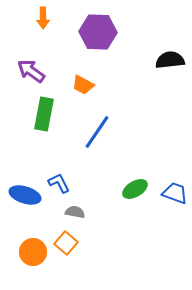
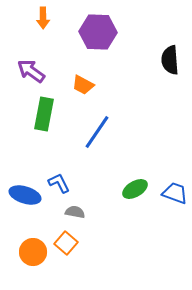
black semicircle: rotated 88 degrees counterclockwise
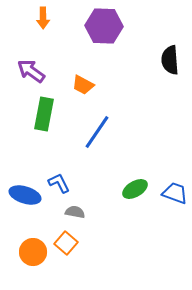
purple hexagon: moved 6 px right, 6 px up
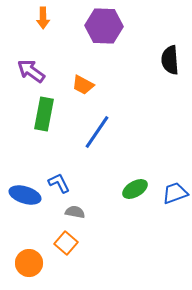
blue trapezoid: rotated 40 degrees counterclockwise
orange circle: moved 4 px left, 11 px down
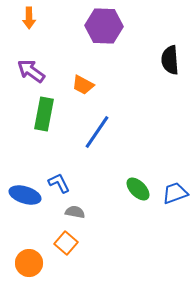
orange arrow: moved 14 px left
green ellipse: moved 3 px right; rotated 75 degrees clockwise
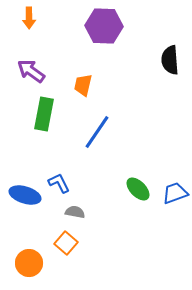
orange trapezoid: rotated 75 degrees clockwise
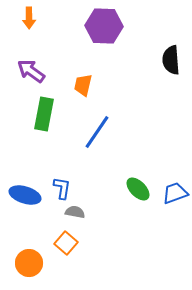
black semicircle: moved 1 px right
blue L-shape: moved 3 px right, 5 px down; rotated 35 degrees clockwise
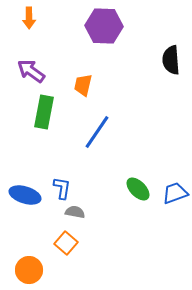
green rectangle: moved 2 px up
orange circle: moved 7 px down
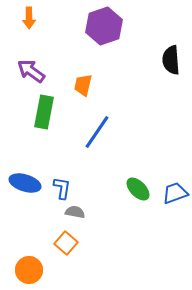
purple hexagon: rotated 21 degrees counterclockwise
blue ellipse: moved 12 px up
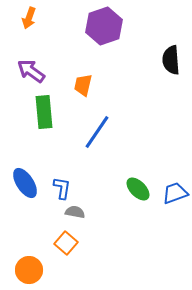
orange arrow: rotated 20 degrees clockwise
green rectangle: rotated 16 degrees counterclockwise
blue ellipse: rotated 40 degrees clockwise
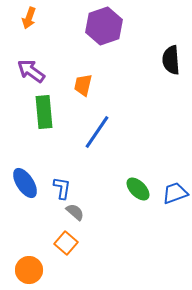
gray semicircle: rotated 30 degrees clockwise
